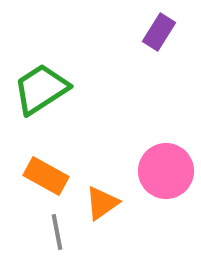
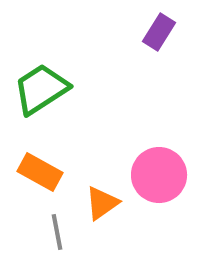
pink circle: moved 7 px left, 4 px down
orange rectangle: moved 6 px left, 4 px up
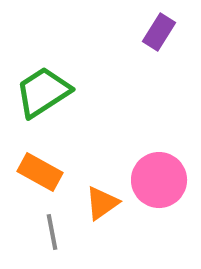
green trapezoid: moved 2 px right, 3 px down
pink circle: moved 5 px down
gray line: moved 5 px left
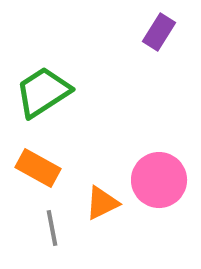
orange rectangle: moved 2 px left, 4 px up
orange triangle: rotated 9 degrees clockwise
gray line: moved 4 px up
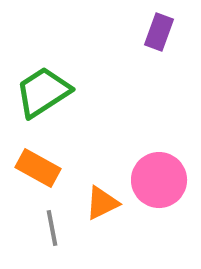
purple rectangle: rotated 12 degrees counterclockwise
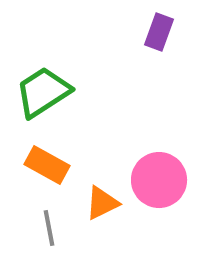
orange rectangle: moved 9 px right, 3 px up
gray line: moved 3 px left
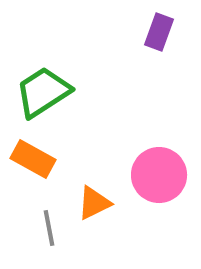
orange rectangle: moved 14 px left, 6 px up
pink circle: moved 5 px up
orange triangle: moved 8 px left
